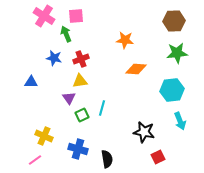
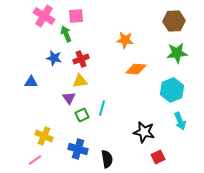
cyan hexagon: rotated 15 degrees counterclockwise
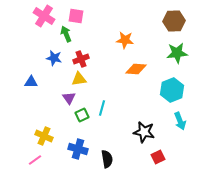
pink square: rotated 14 degrees clockwise
yellow triangle: moved 1 px left, 2 px up
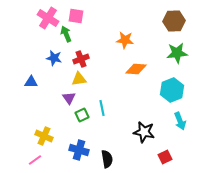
pink cross: moved 4 px right, 2 px down
cyan line: rotated 28 degrees counterclockwise
blue cross: moved 1 px right, 1 px down
red square: moved 7 px right
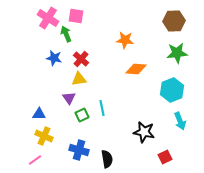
red cross: rotated 28 degrees counterclockwise
blue triangle: moved 8 px right, 32 px down
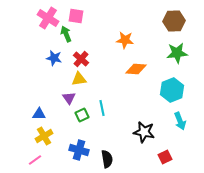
yellow cross: rotated 36 degrees clockwise
